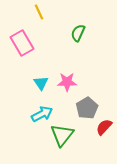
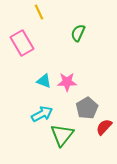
cyan triangle: moved 3 px right, 2 px up; rotated 35 degrees counterclockwise
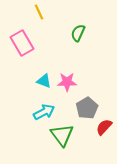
cyan arrow: moved 2 px right, 2 px up
green triangle: rotated 15 degrees counterclockwise
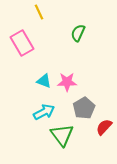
gray pentagon: moved 3 px left
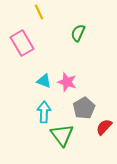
pink star: rotated 18 degrees clockwise
cyan arrow: rotated 60 degrees counterclockwise
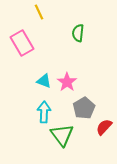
green semicircle: rotated 18 degrees counterclockwise
pink star: rotated 18 degrees clockwise
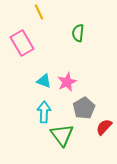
pink star: rotated 12 degrees clockwise
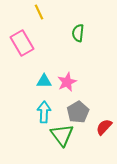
cyan triangle: rotated 21 degrees counterclockwise
gray pentagon: moved 6 px left, 4 px down
